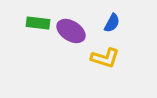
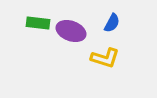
purple ellipse: rotated 12 degrees counterclockwise
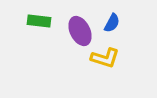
green rectangle: moved 1 px right, 2 px up
purple ellipse: moved 9 px right; rotated 44 degrees clockwise
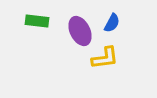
green rectangle: moved 2 px left
yellow L-shape: rotated 24 degrees counterclockwise
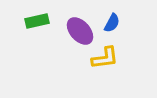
green rectangle: rotated 20 degrees counterclockwise
purple ellipse: rotated 16 degrees counterclockwise
